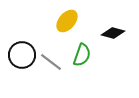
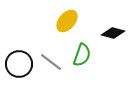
black circle: moved 3 px left, 9 px down
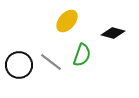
black circle: moved 1 px down
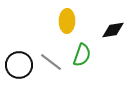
yellow ellipse: rotated 40 degrees counterclockwise
black diamond: moved 3 px up; rotated 25 degrees counterclockwise
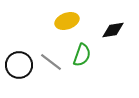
yellow ellipse: rotated 70 degrees clockwise
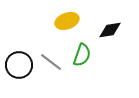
black diamond: moved 3 px left
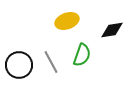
black diamond: moved 2 px right
gray line: rotated 25 degrees clockwise
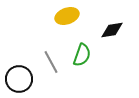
yellow ellipse: moved 5 px up
black circle: moved 14 px down
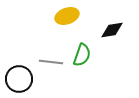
gray line: rotated 55 degrees counterclockwise
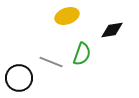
green semicircle: moved 1 px up
gray line: rotated 15 degrees clockwise
black circle: moved 1 px up
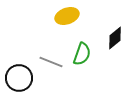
black diamond: moved 3 px right, 8 px down; rotated 30 degrees counterclockwise
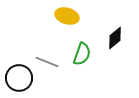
yellow ellipse: rotated 35 degrees clockwise
gray line: moved 4 px left
